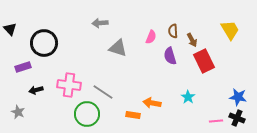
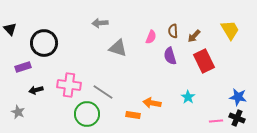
brown arrow: moved 2 px right, 4 px up; rotated 72 degrees clockwise
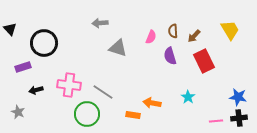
black cross: moved 2 px right; rotated 28 degrees counterclockwise
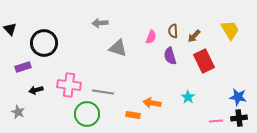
gray line: rotated 25 degrees counterclockwise
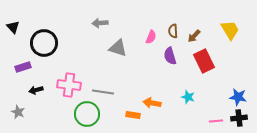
black triangle: moved 3 px right, 2 px up
cyan star: rotated 16 degrees counterclockwise
